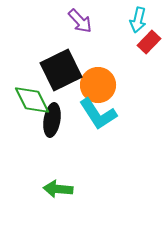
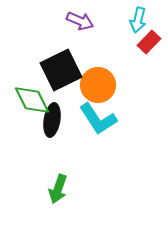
purple arrow: rotated 24 degrees counterclockwise
cyan L-shape: moved 5 px down
green arrow: rotated 76 degrees counterclockwise
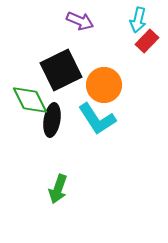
red rectangle: moved 2 px left, 1 px up
orange circle: moved 6 px right
green diamond: moved 2 px left
cyan L-shape: moved 1 px left
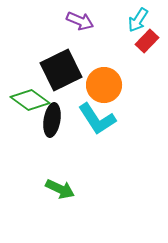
cyan arrow: rotated 20 degrees clockwise
green diamond: rotated 27 degrees counterclockwise
green arrow: moved 2 px right; rotated 84 degrees counterclockwise
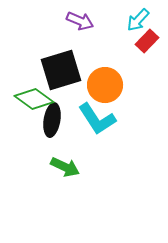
cyan arrow: rotated 10 degrees clockwise
black square: rotated 9 degrees clockwise
orange circle: moved 1 px right
green diamond: moved 4 px right, 1 px up
green arrow: moved 5 px right, 22 px up
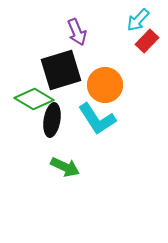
purple arrow: moved 3 px left, 11 px down; rotated 44 degrees clockwise
green diamond: rotated 6 degrees counterclockwise
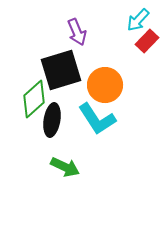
green diamond: rotated 72 degrees counterclockwise
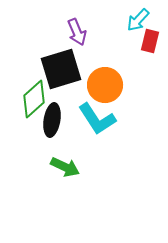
red rectangle: moved 3 px right; rotated 30 degrees counterclockwise
black square: moved 1 px up
